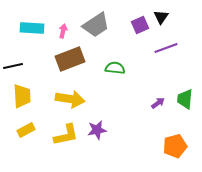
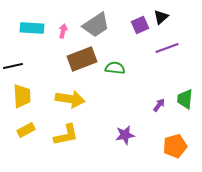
black triangle: rotated 14 degrees clockwise
purple line: moved 1 px right
brown rectangle: moved 12 px right
purple arrow: moved 1 px right, 2 px down; rotated 16 degrees counterclockwise
purple star: moved 28 px right, 5 px down
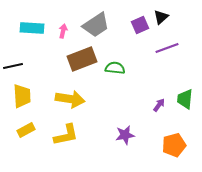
orange pentagon: moved 1 px left, 1 px up
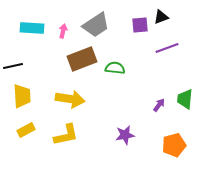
black triangle: rotated 21 degrees clockwise
purple square: rotated 18 degrees clockwise
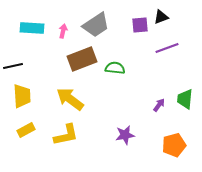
yellow arrow: rotated 152 degrees counterclockwise
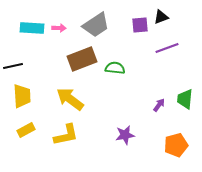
pink arrow: moved 4 px left, 3 px up; rotated 80 degrees clockwise
orange pentagon: moved 2 px right
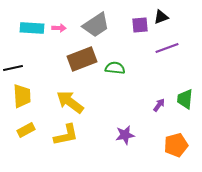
black line: moved 2 px down
yellow arrow: moved 3 px down
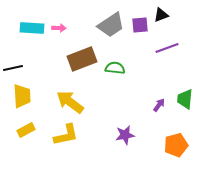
black triangle: moved 2 px up
gray trapezoid: moved 15 px right
